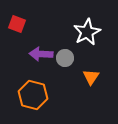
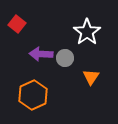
red square: rotated 18 degrees clockwise
white star: rotated 8 degrees counterclockwise
orange hexagon: rotated 20 degrees clockwise
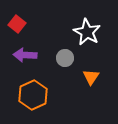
white star: rotated 8 degrees counterclockwise
purple arrow: moved 16 px left, 1 px down
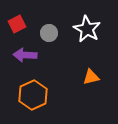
red square: rotated 24 degrees clockwise
white star: moved 3 px up
gray circle: moved 16 px left, 25 px up
orange triangle: rotated 42 degrees clockwise
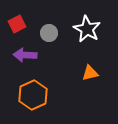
orange triangle: moved 1 px left, 4 px up
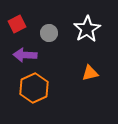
white star: rotated 12 degrees clockwise
orange hexagon: moved 1 px right, 7 px up
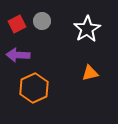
gray circle: moved 7 px left, 12 px up
purple arrow: moved 7 px left
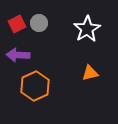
gray circle: moved 3 px left, 2 px down
orange hexagon: moved 1 px right, 2 px up
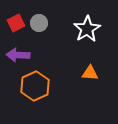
red square: moved 1 px left, 1 px up
orange triangle: rotated 18 degrees clockwise
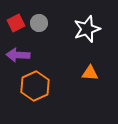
white star: rotated 12 degrees clockwise
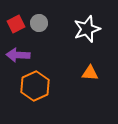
red square: moved 1 px down
